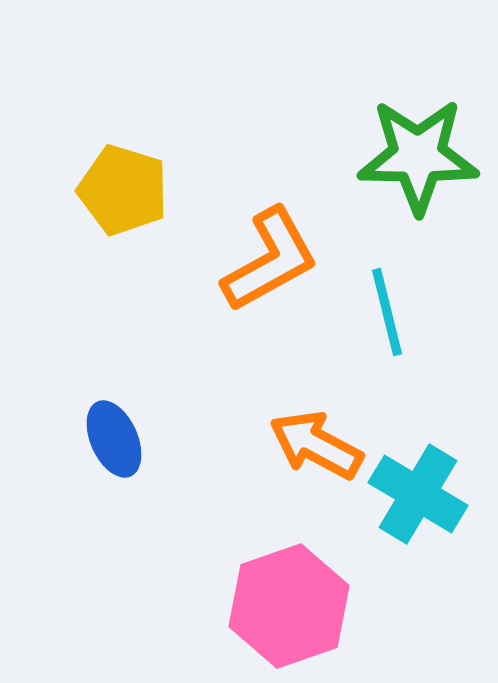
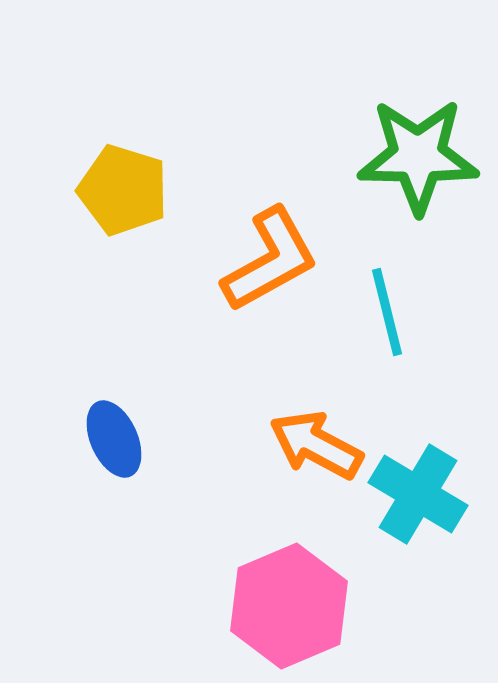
pink hexagon: rotated 4 degrees counterclockwise
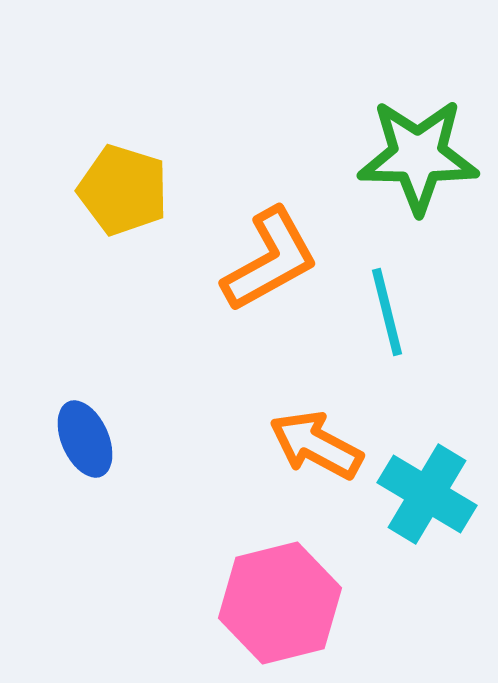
blue ellipse: moved 29 px left
cyan cross: moved 9 px right
pink hexagon: moved 9 px left, 3 px up; rotated 9 degrees clockwise
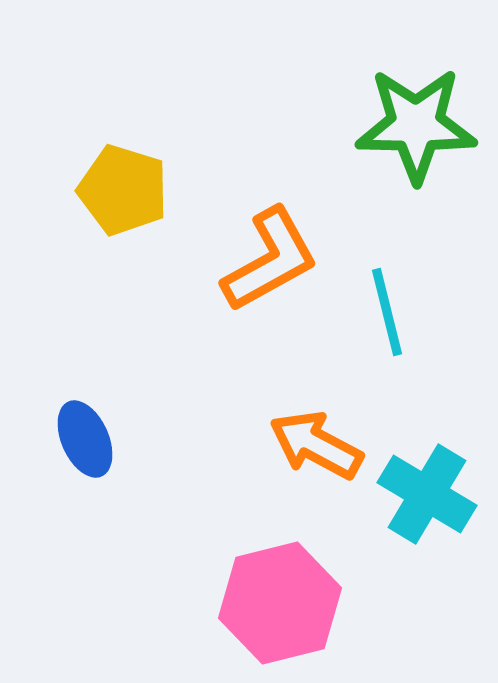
green star: moved 2 px left, 31 px up
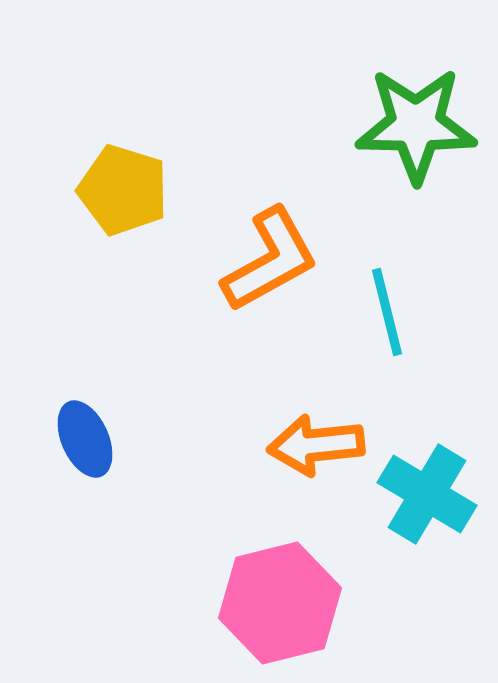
orange arrow: rotated 34 degrees counterclockwise
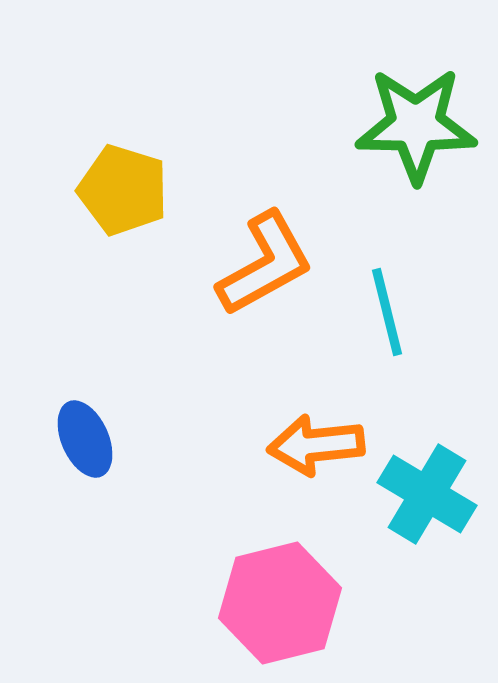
orange L-shape: moved 5 px left, 4 px down
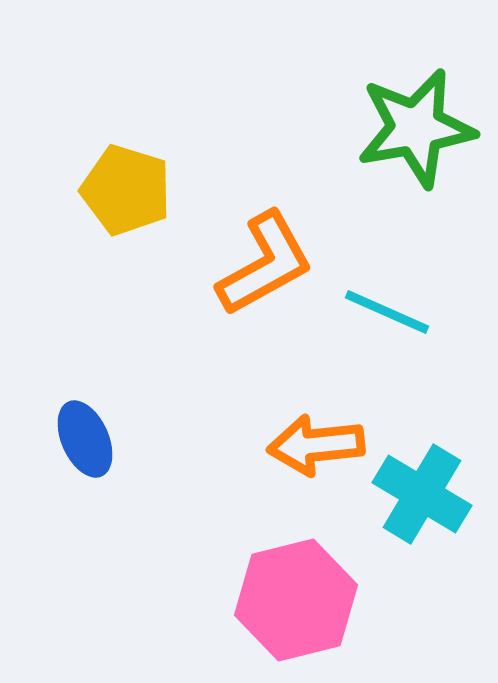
green star: moved 3 px down; rotated 11 degrees counterclockwise
yellow pentagon: moved 3 px right
cyan line: rotated 52 degrees counterclockwise
cyan cross: moved 5 px left
pink hexagon: moved 16 px right, 3 px up
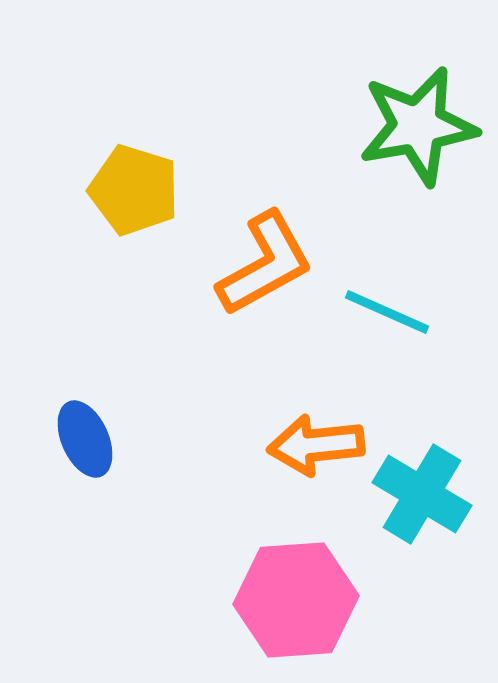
green star: moved 2 px right, 2 px up
yellow pentagon: moved 8 px right
pink hexagon: rotated 10 degrees clockwise
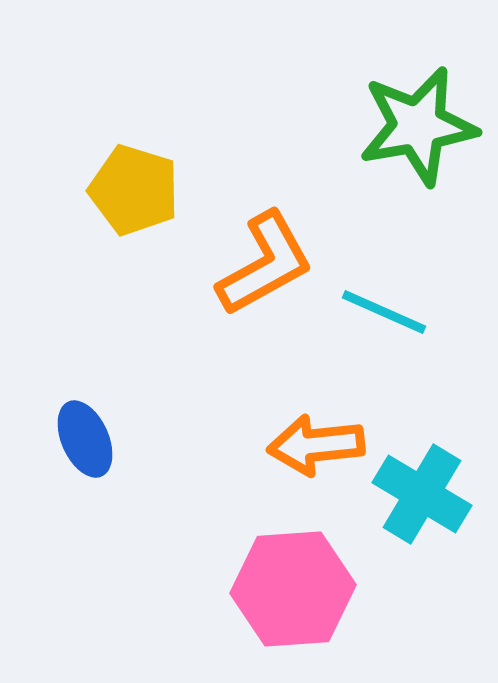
cyan line: moved 3 px left
pink hexagon: moved 3 px left, 11 px up
